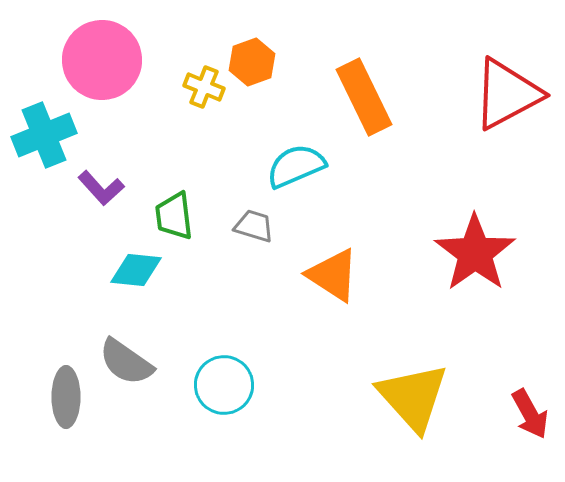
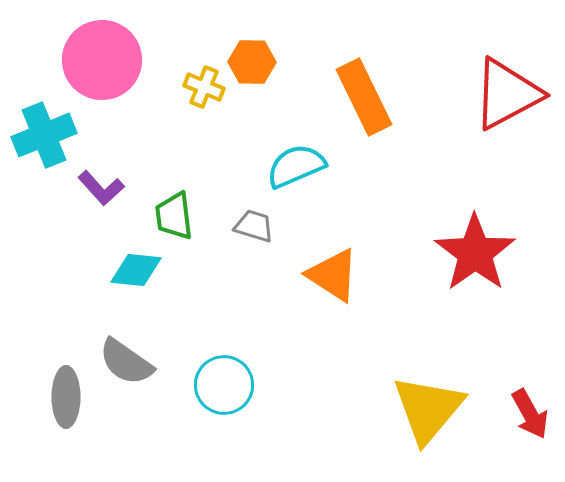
orange hexagon: rotated 21 degrees clockwise
yellow triangle: moved 15 px right, 12 px down; rotated 22 degrees clockwise
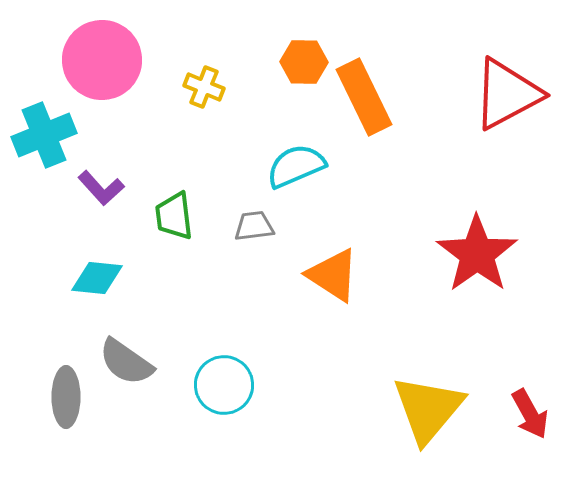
orange hexagon: moved 52 px right
gray trapezoid: rotated 24 degrees counterclockwise
red star: moved 2 px right, 1 px down
cyan diamond: moved 39 px left, 8 px down
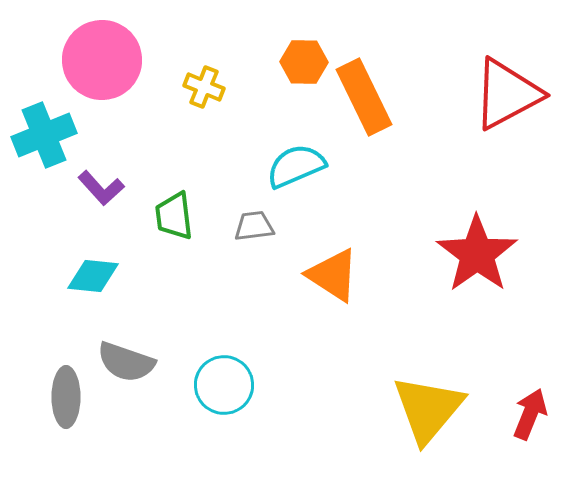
cyan diamond: moved 4 px left, 2 px up
gray semicircle: rotated 16 degrees counterclockwise
red arrow: rotated 129 degrees counterclockwise
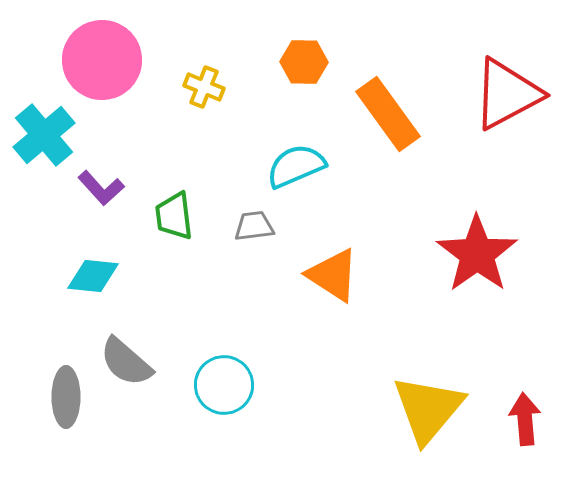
orange rectangle: moved 24 px right, 17 px down; rotated 10 degrees counterclockwise
cyan cross: rotated 18 degrees counterclockwise
gray semicircle: rotated 22 degrees clockwise
red arrow: moved 5 px left, 5 px down; rotated 27 degrees counterclockwise
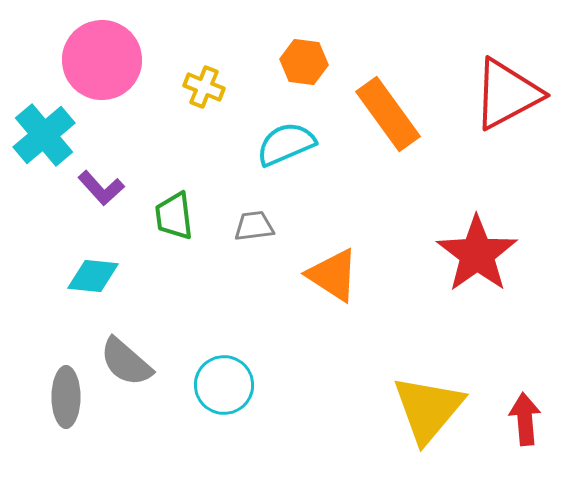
orange hexagon: rotated 6 degrees clockwise
cyan semicircle: moved 10 px left, 22 px up
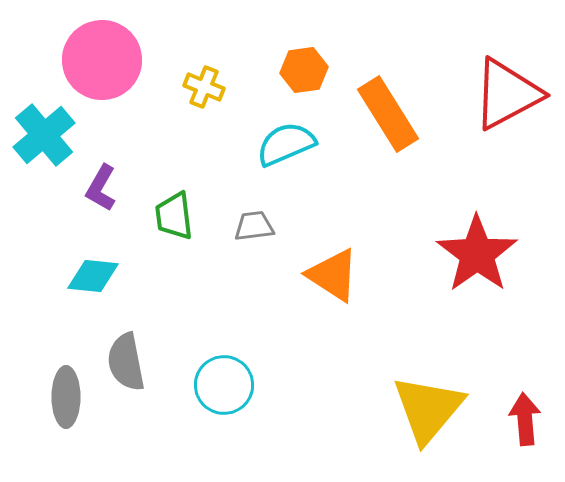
orange hexagon: moved 8 px down; rotated 15 degrees counterclockwise
orange rectangle: rotated 4 degrees clockwise
purple L-shape: rotated 72 degrees clockwise
gray semicircle: rotated 38 degrees clockwise
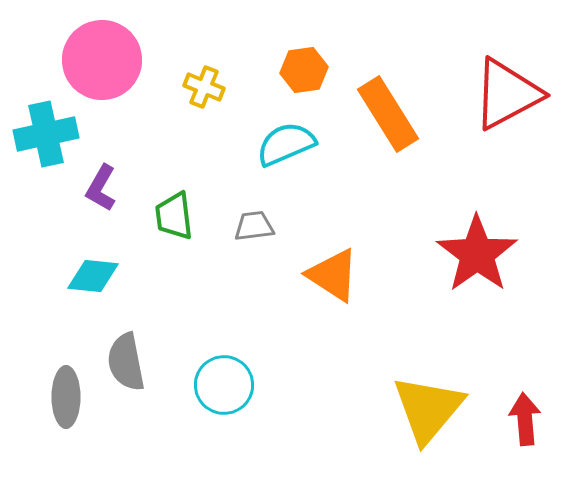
cyan cross: moved 2 px right, 1 px up; rotated 28 degrees clockwise
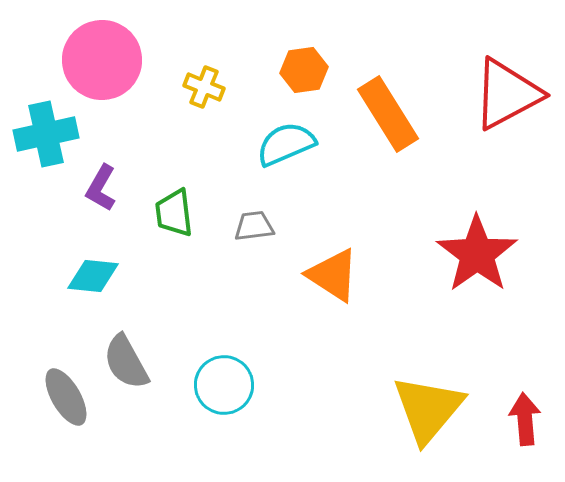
green trapezoid: moved 3 px up
gray semicircle: rotated 18 degrees counterclockwise
gray ellipse: rotated 30 degrees counterclockwise
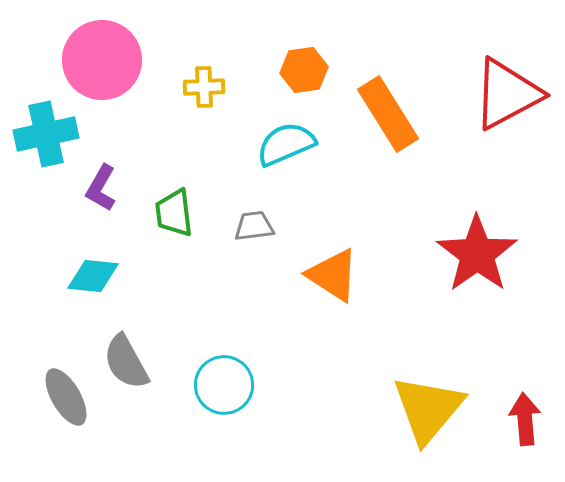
yellow cross: rotated 24 degrees counterclockwise
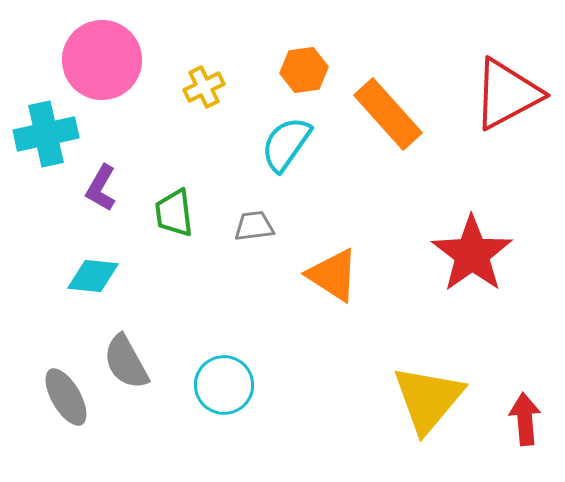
yellow cross: rotated 24 degrees counterclockwise
orange rectangle: rotated 10 degrees counterclockwise
cyan semicircle: rotated 32 degrees counterclockwise
red star: moved 5 px left
yellow triangle: moved 10 px up
